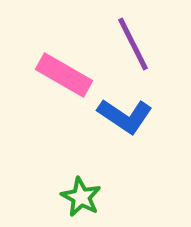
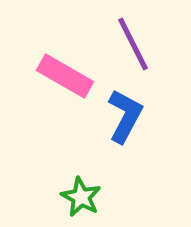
pink rectangle: moved 1 px right, 1 px down
blue L-shape: rotated 96 degrees counterclockwise
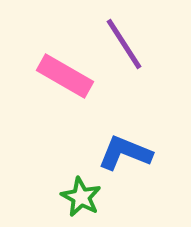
purple line: moved 9 px left; rotated 6 degrees counterclockwise
blue L-shape: moved 37 px down; rotated 96 degrees counterclockwise
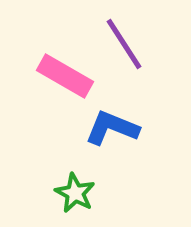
blue L-shape: moved 13 px left, 25 px up
green star: moved 6 px left, 4 px up
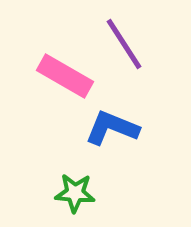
green star: rotated 24 degrees counterclockwise
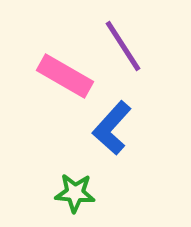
purple line: moved 1 px left, 2 px down
blue L-shape: rotated 70 degrees counterclockwise
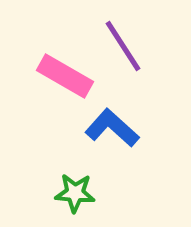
blue L-shape: rotated 90 degrees clockwise
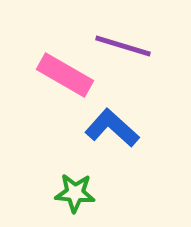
purple line: rotated 40 degrees counterclockwise
pink rectangle: moved 1 px up
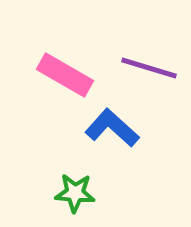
purple line: moved 26 px right, 22 px down
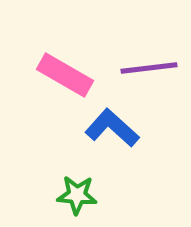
purple line: rotated 24 degrees counterclockwise
green star: moved 2 px right, 2 px down
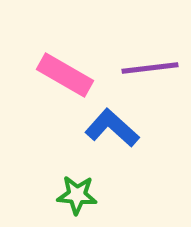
purple line: moved 1 px right
